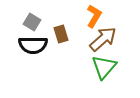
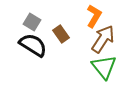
brown rectangle: rotated 18 degrees counterclockwise
brown arrow: rotated 16 degrees counterclockwise
black semicircle: rotated 148 degrees counterclockwise
green triangle: rotated 20 degrees counterclockwise
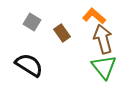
orange L-shape: rotated 80 degrees counterclockwise
brown rectangle: moved 1 px right, 1 px up
brown arrow: rotated 48 degrees counterclockwise
black semicircle: moved 4 px left, 20 px down
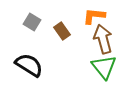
orange L-shape: rotated 35 degrees counterclockwise
brown rectangle: moved 2 px up
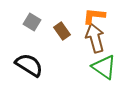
brown arrow: moved 8 px left, 1 px up
green triangle: rotated 16 degrees counterclockwise
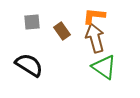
gray square: rotated 36 degrees counterclockwise
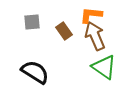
orange L-shape: moved 3 px left, 1 px up
brown rectangle: moved 2 px right
brown arrow: moved 2 px up; rotated 8 degrees counterclockwise
black semicircle: moved 6 px right, 7 px down
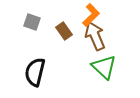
orange L-shape: rotated 130 degrees clockwise
gray square: rotated 24 degrees clockwise
green triangle: rotated 8 degrees clockwise
black semicircle: rotated 108 degrees counterclockwise
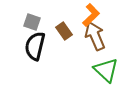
green triangle: moved 2 px right, 3 px down
black semicircle: moved 26 px up
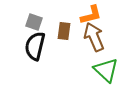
orange L-shape: rotated 30 degrees clockwise
gray square: moved 2 px right
brown rectangle: rotated 42 degrees clockwise
brown arrow: moved 1 px left, 1 px down
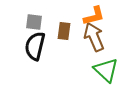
orange L-shape: moved 3 px right, 1 px down
gray square: rotated 12 degrees counterclockwise
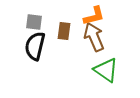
green triangle: rotated 8 degrees counterclockwise
